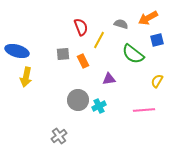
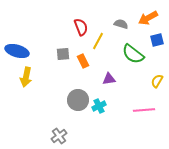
yellow line: moved 1 px left, 1 px down
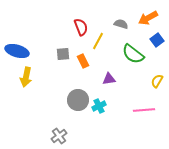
blue square: rotated 24 degrees counterclockwise
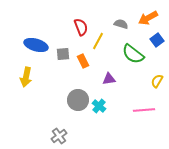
blue ellipse: moved 19 px right, 6 px up
cyan cross: rotated 24 degrees counterclockwise
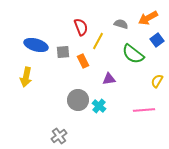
gray square: moved 2 px up
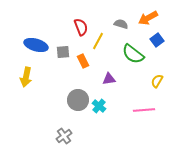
gray cross: moved 5 px right
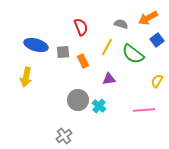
yellow line: moved 9 px right, 6 px down
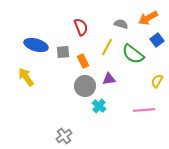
yellow arrow: rotated 132 degrees clockwise
gray circle: moved 7 px right, 14 px up
